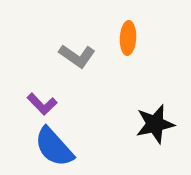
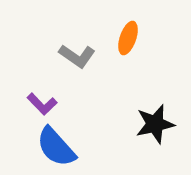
orange ellipse: rotated 16 degrees clockwise
blue semicircle: moved 2 px right
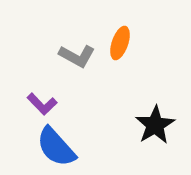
orange ellipse: moved 8 px left, 5 px down
gray L-shape: rotated 6 degrees counterclockwise
black star: moved 1 px down; rotated 18 degrees counterclockwise
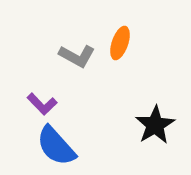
blue semicircle: moved 1 px up
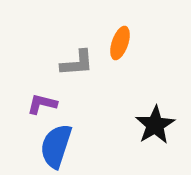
gray L-shape: moved 7 px down; rotated 33 degrees counterclockwise
purple L-shape: rotated 148 degrees clockwise
blue semicircle: rotated 60 degrees clockwise
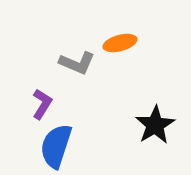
orange ellipse: rotated 56 degrees clockwise
gray L-shape: rotated 27 degrees clockwise
purple L-shape: rotated 108 degrees clockwise
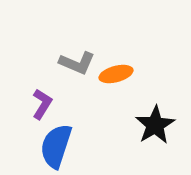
orange ellipse: moved 4 px left, 31 px down
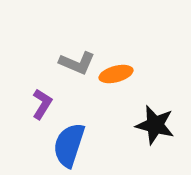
black star: rotated 27 degrees counterclockwise
blue semicircle: moved 13 px right, 1 px up
